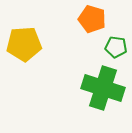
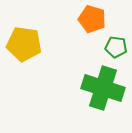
yellow pentagon: rotated 12 degrees clockwise
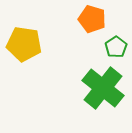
green pentagon: rotated 30 degrees clockwise
green cross: rotated 21 degrees clockwise
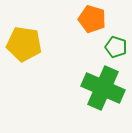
green pentagon: rotated 20 degrees counterclockwise
green cross: rotated 15 degrees counterclockwise
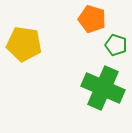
green pentagon: moved 2 px up
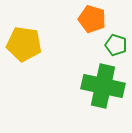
green cross: moved 2 px up; rotated 12 degrees counterclockwise
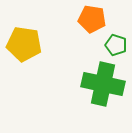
orange pentagon: rotated 8 degrees counterclockwise
green cross: moved 2 px up
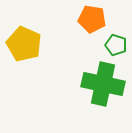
yellow pentagon: rotated 16 degrees clockwise
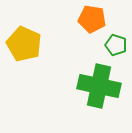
green cross: moved 4 px left, 2 px down
